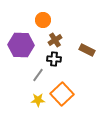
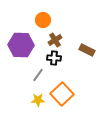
black cross: moved 1 px up
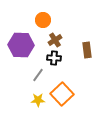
brown rectangle: rotated 56 degrees clockwise
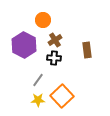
purple hexagon: moved 3 px right; rotated 25 degrees clockwise
gray line: moved 5 px down
orange square: moved 2 px down
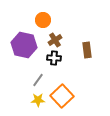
purple hexagon: rotated 15 degrees counterclockwise
